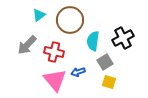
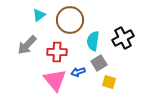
red cross: moved 3 px right; rotated 12 degrees counterclockwise
gray square: moved 6 px left, 1 px down
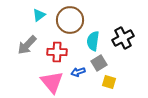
pink triangle: moved 3 px left, 2 px down
